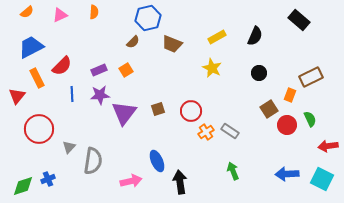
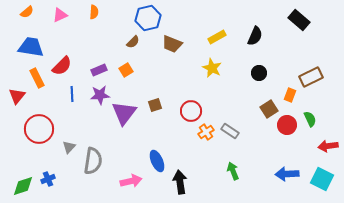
blue trapezoid at (31, 47): rotated 36 degrees clockwise
brown square at (158, 109): moved 3 px left, 4 px up
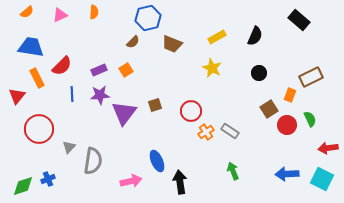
red arrow at (328, 146): moved 2 px down
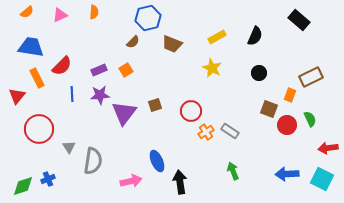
brown square at (269, 109): rotated 36 degrees counterclockwise
gray triangle at (69, 147): rotated 16 degrees counterclockwise
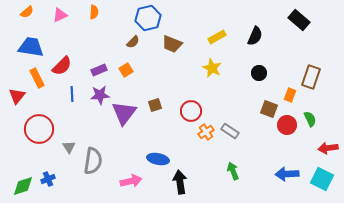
brown rectangle at (311, 77): rotated 45 degrees counterclockwise
blue ellipse at (157, 161): moved 1 px right, 2 px up; rotated 55 degrees counterclockwise
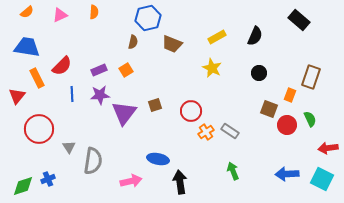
brown semicircle at (133, 42): rotated 32 degrees counterclockwise
blue trapezoid at (31, 47): moved 4 px left
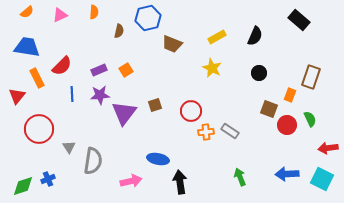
brown semicircle at (133, 42): moved 14 px left, 11 px up
orange cross at (206, 132): rotated 28 degrees clockwise
green arrow at (233, 171): moved 7 px right, 6 px down
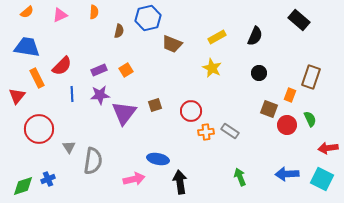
pink arrow at (131, 181): moved 3 px right, 2 px up
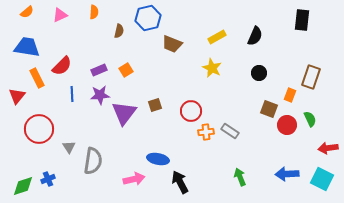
black rectangle at (299, 20): moved 3 px right; rotated 55 degrees clockwise
black arrow at (180, 182): rotated 20 degrees counterclockwise
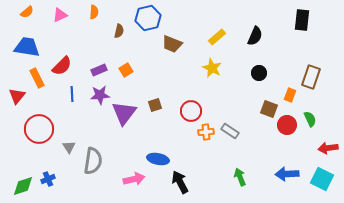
yellow rectangle at (217, 37): rotated 12 degrees counterclockwise
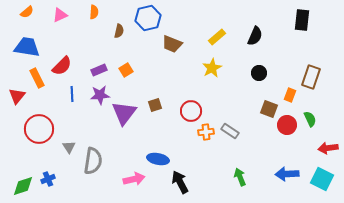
yellow star at (212, 68): rotated 18 degrees clockwise
